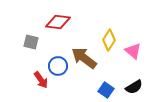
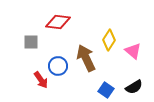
gray square: rotated 14 degrees counterclockwise
brown arrow: moved 2 px right; rotated 28 degrees clockwise
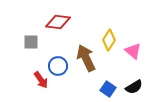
blue square: moved 2 px right, 1 px up
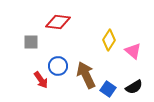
brown arrow: moved 17 px down
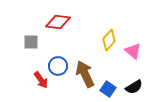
yellow diamond: rotated 10 degrees clockwise
brown arrow: moved 1 px left, 1 px up
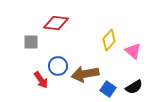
red diamond: moved 2 px left, 1 px down
brown arrow: rotated 76 degrees counterclockwise
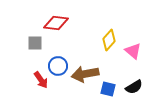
gray square: moved 4 px right, 1 px down
blue square: rotated 21 degrees counterclockwise
